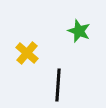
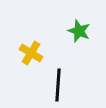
yellow cross: moved 4 px right; rotated 10 degrees counterclockwise
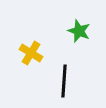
black line: moved 6 px right, 4 px up
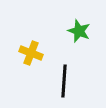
yellow cross: rotated 10 degrees counterclockwise
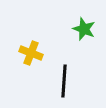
green star: moved 5 px right, 2 px up
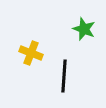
black line: moved 5 px up
